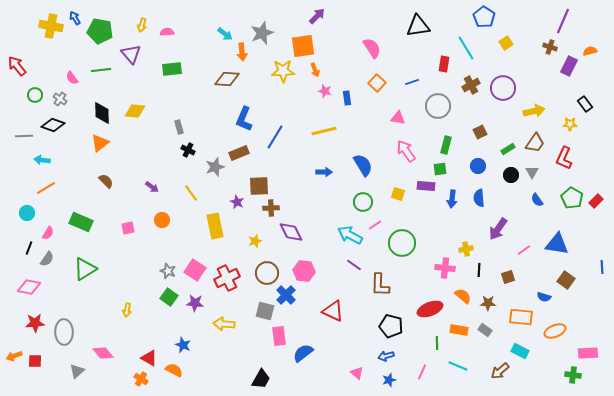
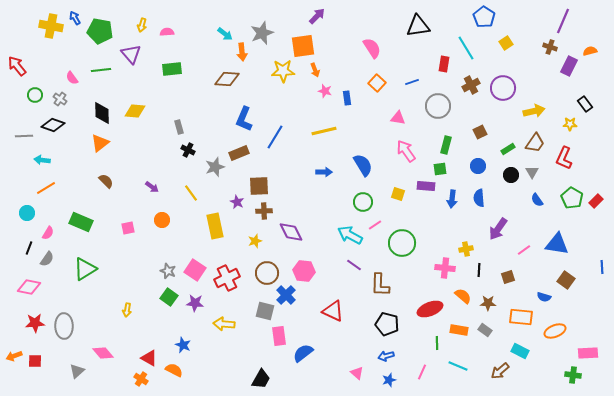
brown cross at (271, 208): moved 7 px left, 3 px down
black pentagon at (391, 326): moved 4 px left, 2 px up
gray ellipse at (64, 332): moved 6 px up
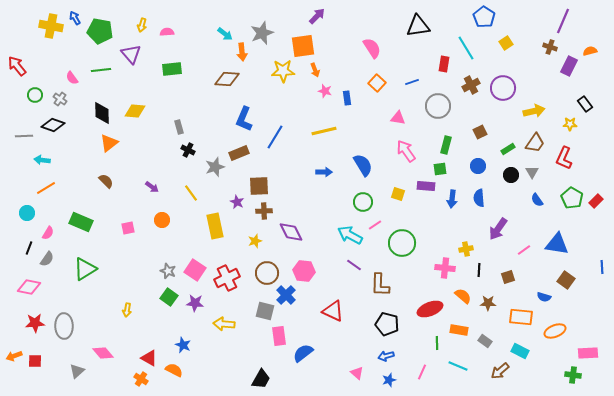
orange triangle at (100, 143): moved 9 px right
gray rectangle at (485, 330): moved 11 px down
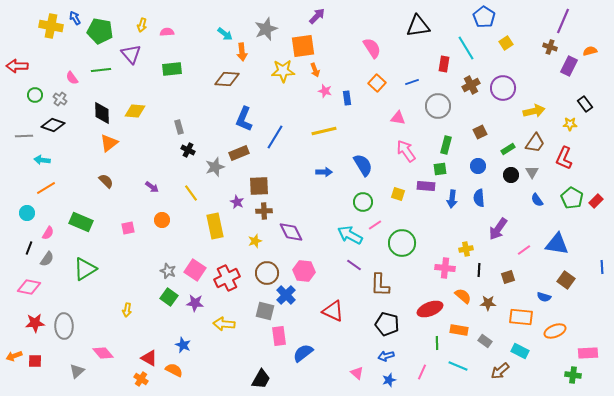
gray star at (262, 33): moved 4 px right, 4 px up
red arrow at (17, 66): rotated 50 degrees counterclockwise
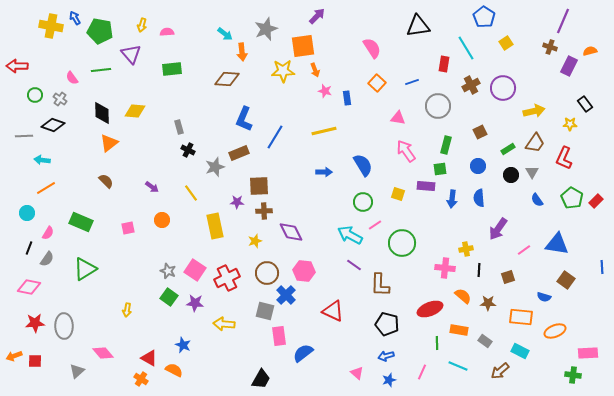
purple star at (237, 202): rotated 24 degrees counterclockwise
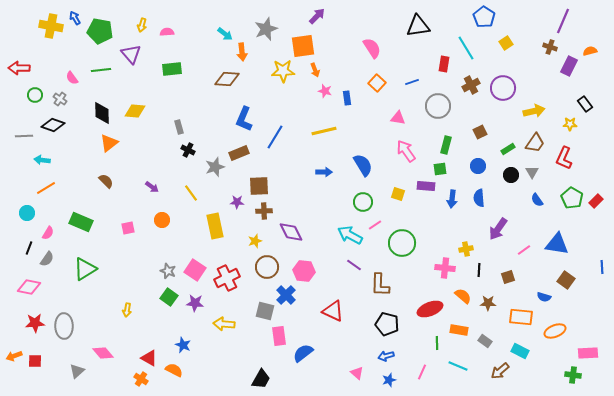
red arrow at (17, 66): moved 2 px right, 2 px down
brown circle at (267, 273): moved 6 px up
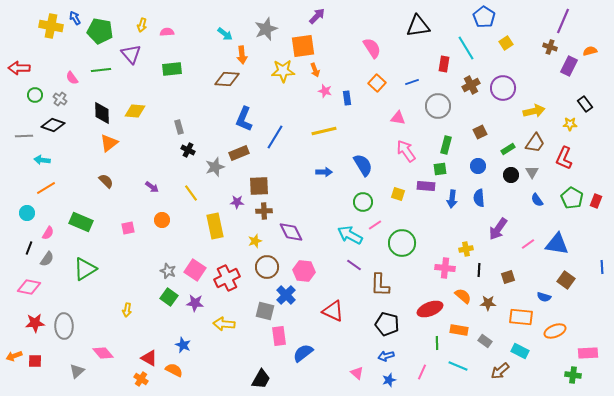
orange arrow at (242, 52): moved 3 px down
red rectangle at (596, 201): rotated 24 degrees counterclockwise
pink line at (524, 250): moved 4 px right, 6 px up
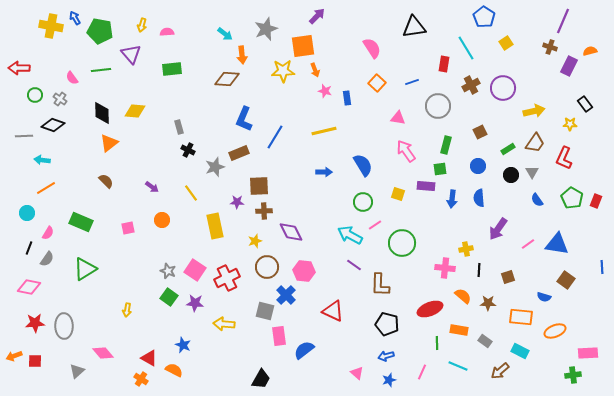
black triangle at (418, 26): moved 4 px left, 1 px down
blue semicircle at (303, 353): moved 1 px right, 3 px up
green cross at (573, 375): rotated 14 degrees counterclockwise
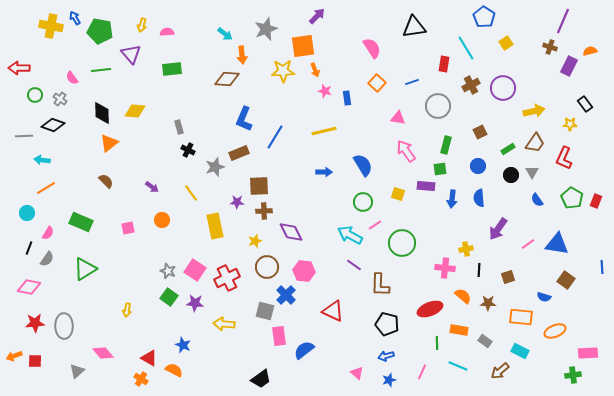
black trapezoid at (261, 379): rotated 25 degrees clockwise
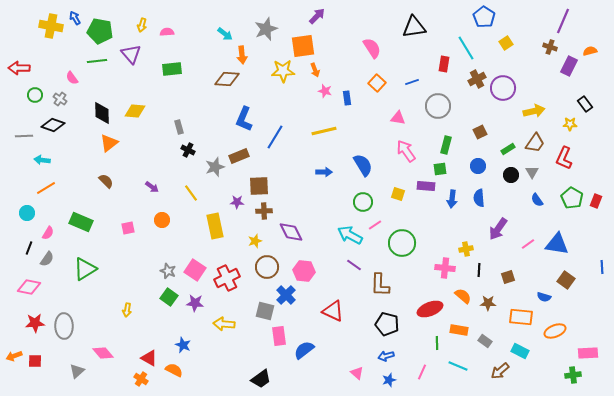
green line at (101, 70): moved 4 px left, 9 px up
brown cross at (471, 85): moved 6 px right, 6 px up
brown rectangle at (239, 153): moved 3 px down
